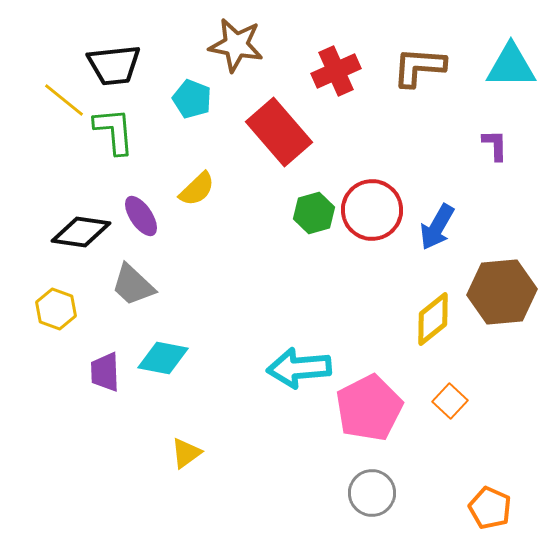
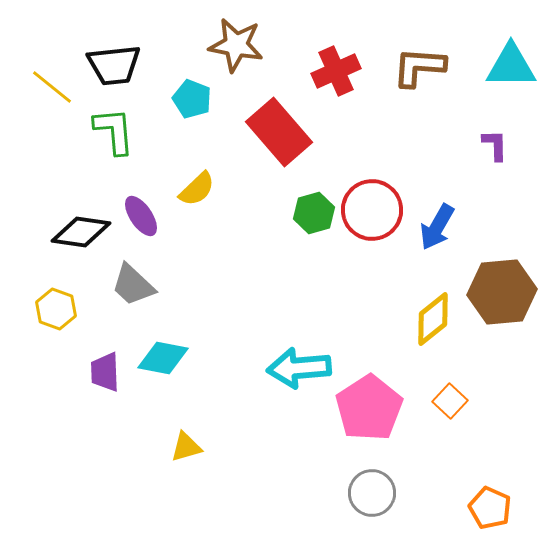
yellow line: moved 12 px left, 13 px up
pink pentagon: rotated 6 degrees counterclockwise
yellow triangle: moved 6 px up; rotated 20 degrees clockwise
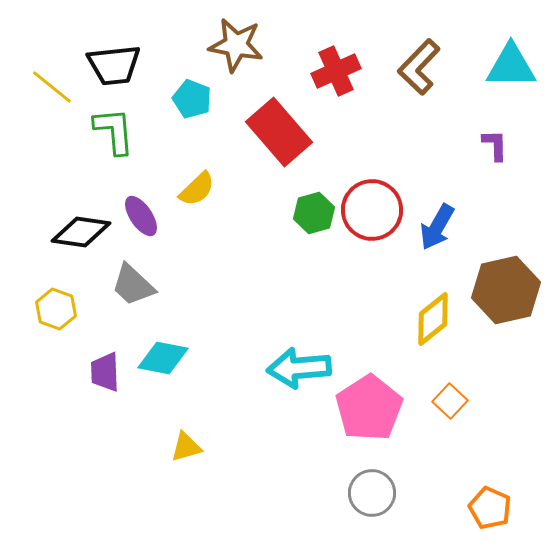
brown L-shape: rotated 50 degrees counterclockwise
brown hexagon: moved 4 px right, 2 px up; rotated 8 degrees counterclockwise
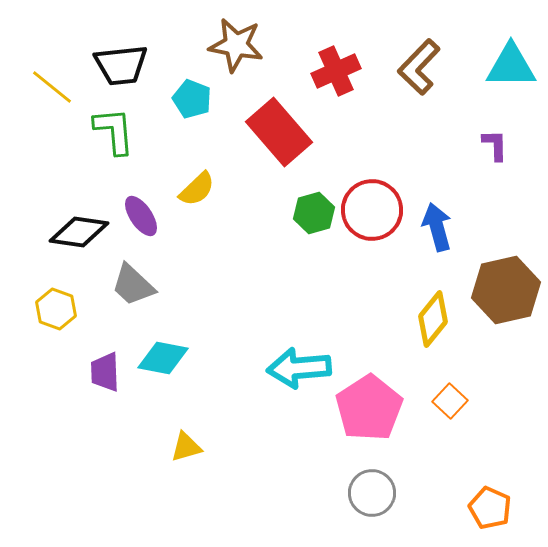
black trapezoid: moved 7 px right
blue arrow: rotated 135 degrees clockwise
black diamond: moved 2 px left
yellow diamond: rotated 12 degrees counterclockwise
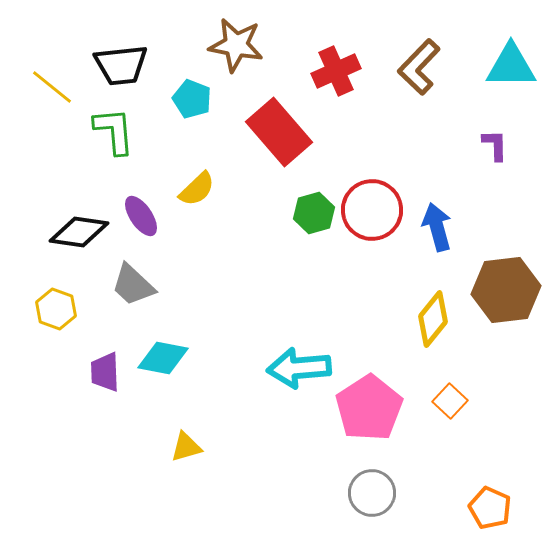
brown hexagon: rotated 6 degrees clockwise
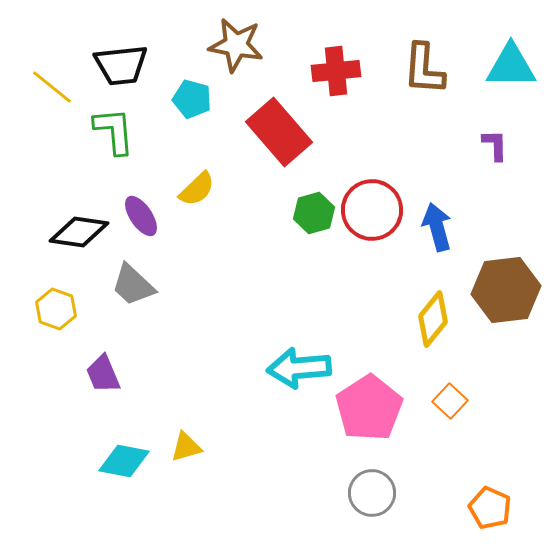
brown L-shape: moved 5 px right, 2 px down; rotated 40 degrees counterclockwise
red cross: rotated 18 degrees clockwise
cyan pentagon: rotated 6 degrees counterclockwise
cyan diamond: moved 39 px left, 103 px down
purple trapezoid: moved 2 px left, 2 px down; rotated 21 degrees counterclockwise
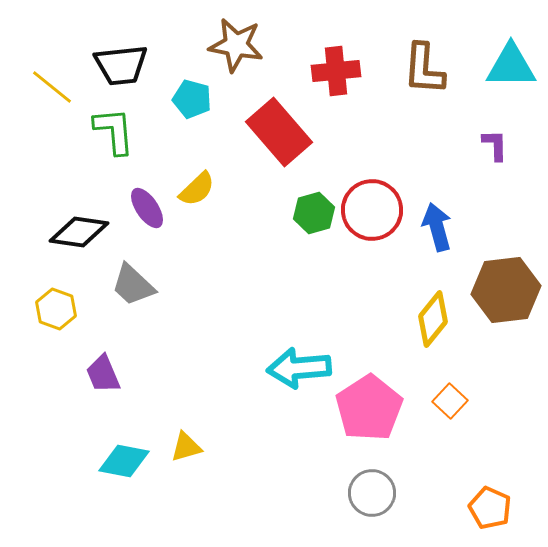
purple ellipse: moved 6 px right, 8 px up
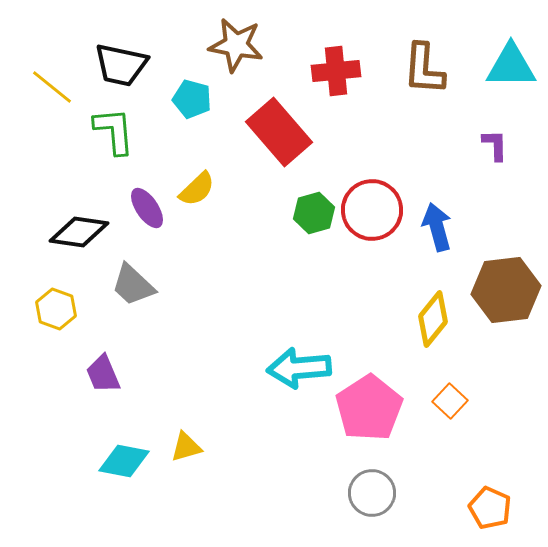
black trapezoid: rotated 18 degrees clockwise
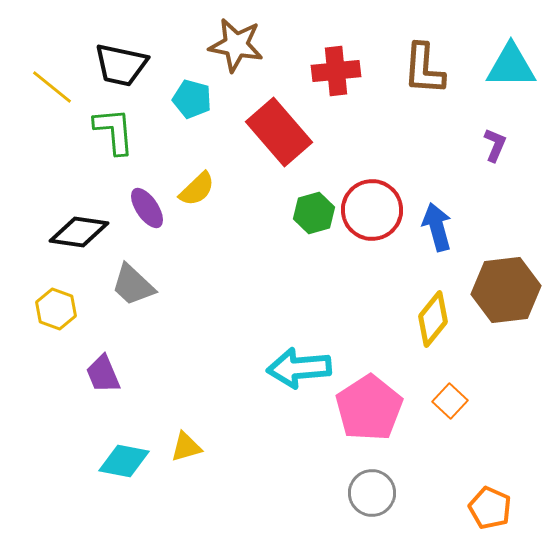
purple L-shape: rotated 24 degrees clockwise
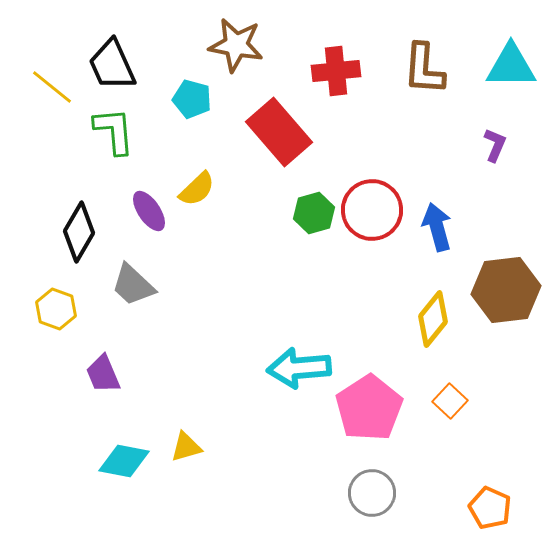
black trapezoid: moved 9 px left; rotated 54 degrees clockwise
purple ellipse: moved 2 px right, 3 px down
black diamond: rotated 68 degrees counterclockwise
